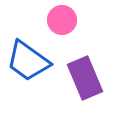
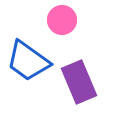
purple rectangle: moved 6 px left, 4 px down
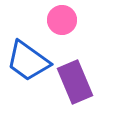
purple rectangle: moved 4 px left
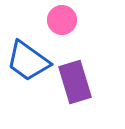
purple rectangle: rotated 6 degrees clockwise
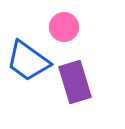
pink circle: moved 2 px right, 7 px down
